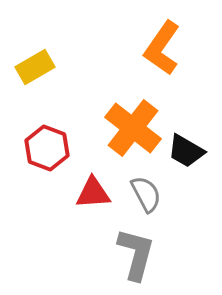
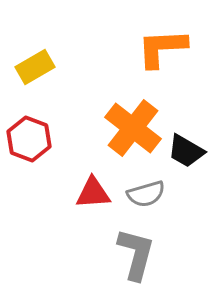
orange L-shape: rotated 52 degrees clockwise
red hexagon: moved 18 px left, 9 px up
gray semicircle: rotated 102 degrees clockwise
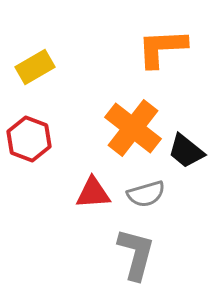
black trapezoid: rotated 9 degrees clockwise
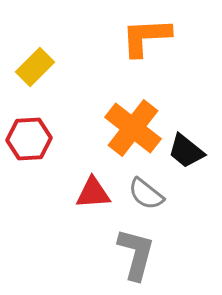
orange L-shape: moved 16 px left, 11 px up
yellow rectangle: rotated 15 degrees counterclockwise
red hexagon: rotated 24 degrees counterclockwise
gray semicircle: rotated 54 degrees clockwise
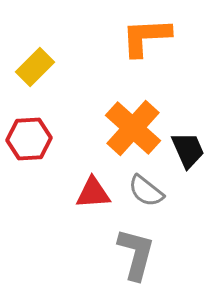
orange cross: rotated 4 degrees clockwise
black trapezoid: moved 2 px right, 1 px up; rotated 153 degrees counterclockwise
gray semicircle: moved 3 px up
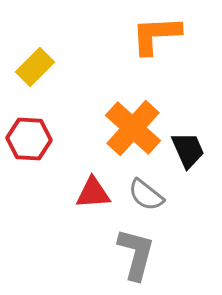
orange L-shape: moved 10 px right, 2 px up
red hexagon: rotated 6 degrees clockwise
gray semicircle: moved 4 px down
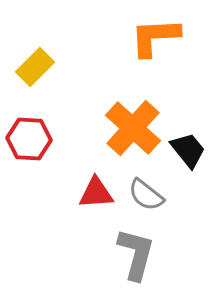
orange L-shape: moved 1 px left, 2 px down
black trapezoid: rotated 15 degrees counterclockwise
red triangle: moved 3 px right
